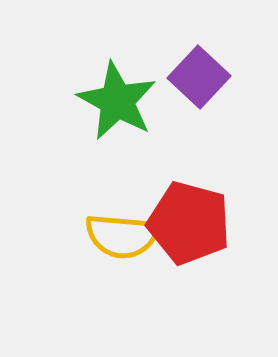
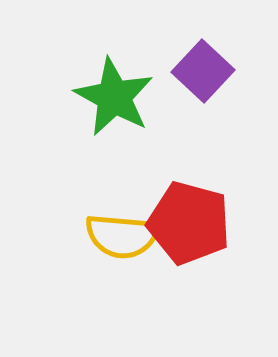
purple square: moved 4 px right, 6 px up
green star: moved 3 px left, 4 px up
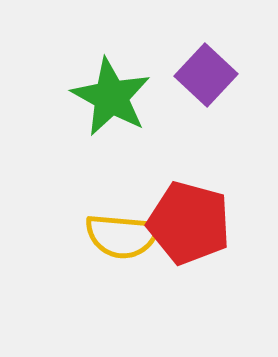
purple square: moved 3 px right, 4 px down
green star: moved 3 px left
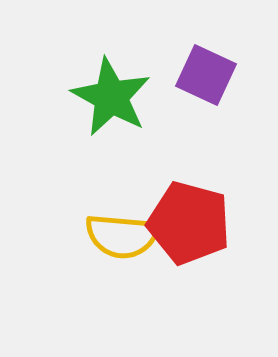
purple square: rotated 18 degrees counterclockwise
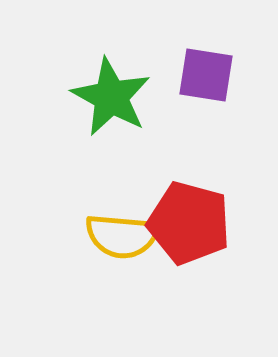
purple square: rotated 16 degrees counterclockwise
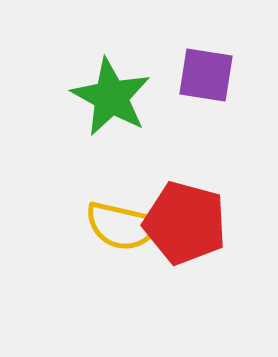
red pentagon: moved 4 px left
yellow semicircle: moved 10 px up; rotated 8 degrees clockwise
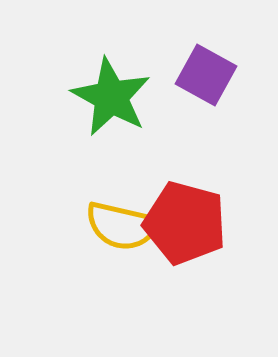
purple square: rotated 20 degrees clockwise
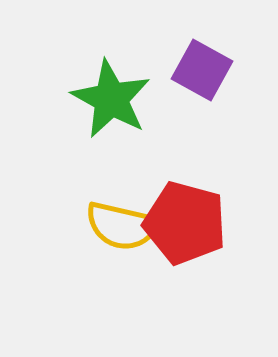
purple square: moved 4 px left, 5 px up
green star: moved 2 px down
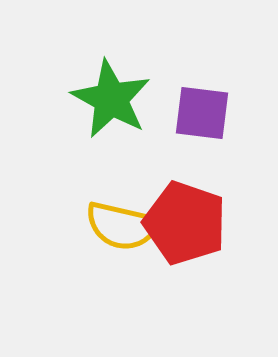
purple square: moved 43 px down; rotated 22 degrees counterclockwise
red pentagon: rotated 4 degrees clockwise
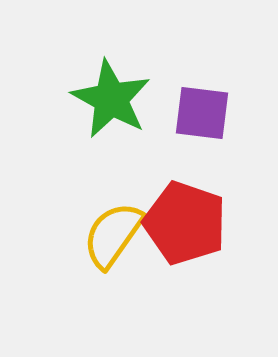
yellow semicircle: moved 9 px left, 9 px down; rotated 112 degrees clockwise
